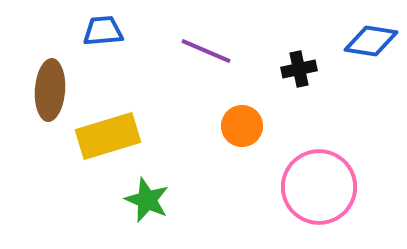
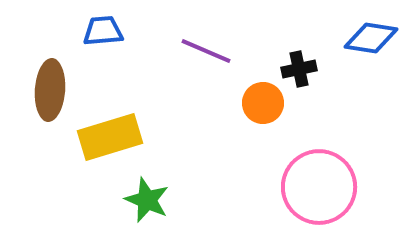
blue diamond: moved 3 px up
orange circle: moved 21 px right, 23 px up
yellow rectangle: moved 2 px right, 1 px down
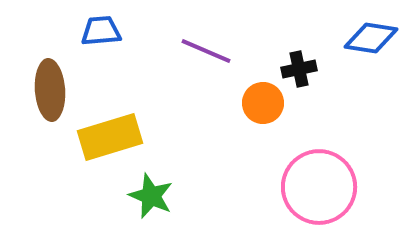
blue trapezoid: moved 2 px left
brown ellipse: rotated 8 degrees counterclockwise
green star: moved 4 px right, 4 px up
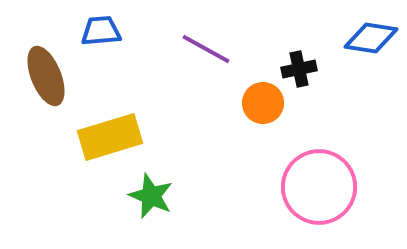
purple line: moved 2 px up; rotated 6 degrees clockwise
brown ellipse: moved 4 px left, 14 px up; rotated 18 degrees counterclockwise
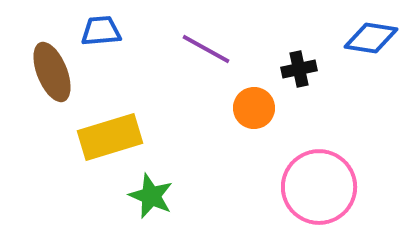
brown ellipse: moved 6 px right, 4 px up
orange circle: moved 9 px left, 5 px down
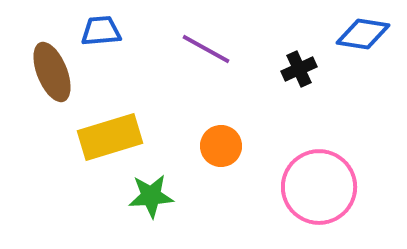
blue diamond: moved 8 px left, 4 px up
black cross: rotated 12 degrees counterclockwise
orange circle: moved 33 px left, 38 px down
green star: rotated 27 degrees counterclockwise
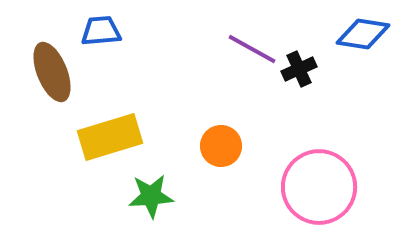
purple line: moved 46 px right
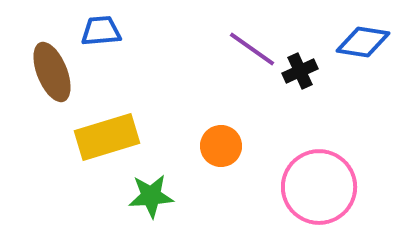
blue diamond: moved 8 px down
purple line: rotated 6 degrees clockwise
black cross: moved 1 px right, 2 px down
yellow rectangle: moved 3 px left
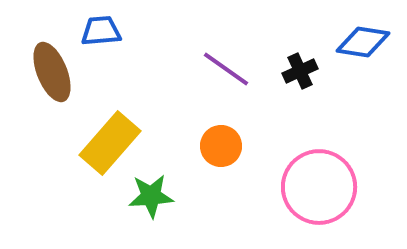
purple line: moved 26 px left, 20 px down
yellow rectangle: moved 3 px right, 6 px down; rotated 32 degrees counterclockwise
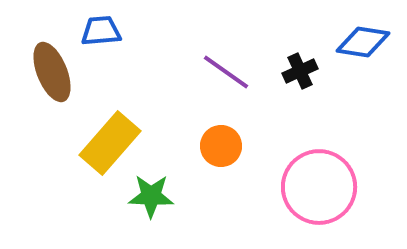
purple line: moved 3 px down
green star: rotated 6 degrees clockwise
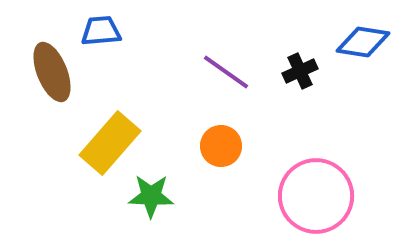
pink circle: moved 3 px left, 9 px down
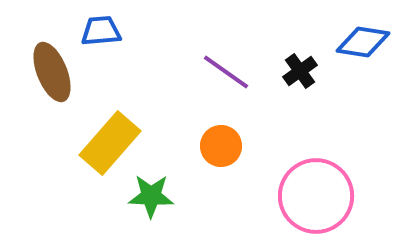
black cross: rotated 12 degrees counterclockwise
